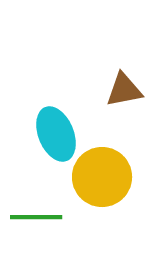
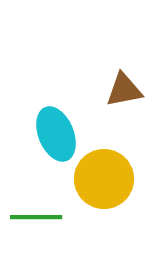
yellow circle: moved 2 px right, 2 px down
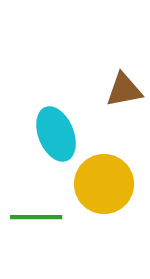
yellow circle: moved 5 px down
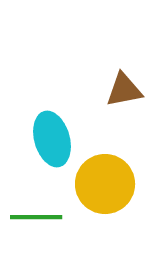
cyan ellipse: moved 4 px left, 5 px down; rotated 6 degrees clockwise
yellow circle: moved 1 px right
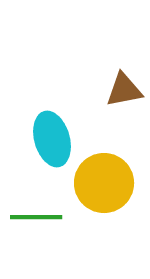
yellow circle: moved 1 px left, 1 px up
